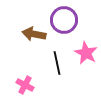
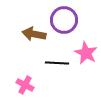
black line: rotated 75 degrees counterclockwise
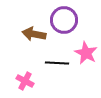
pink cross: moved 4 px up
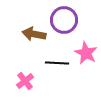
pink cross: rotated 24 degrees clockwise
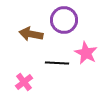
brown arrow: moved 3 px left
pink cross: moved 1 px left, 1 px down
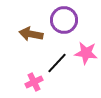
pink star: rotated 20 degrees counterclockwise
black line: rotated 50 degrees counterclockwise
pink cross: moved 10 px right; rotated 12 degrees clockwise
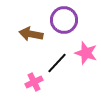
pink star: rotated 10 degrees clockwise
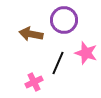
black line: moved 1 px right; rotated 20 degrees counterclockwise
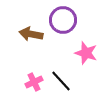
purple circle: moved 1 px left
black line: moved 3 px right, 18 px down; rotated 65 degrees counterclockwise
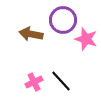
pink star: moved 14 px up
